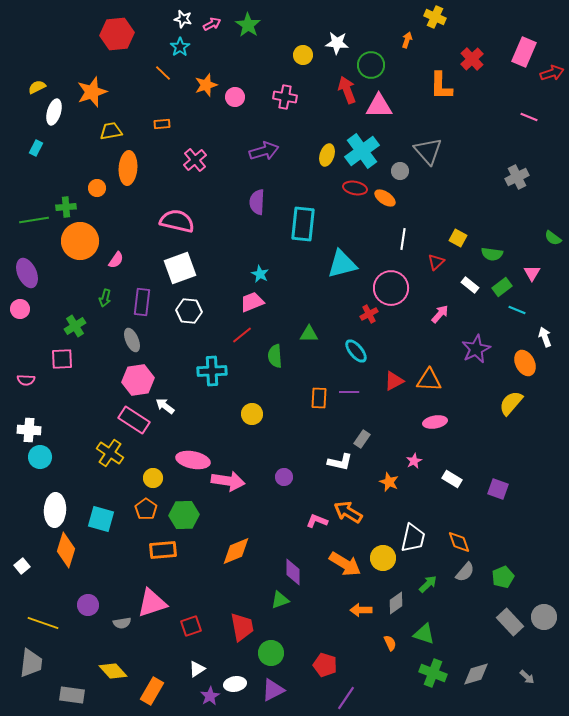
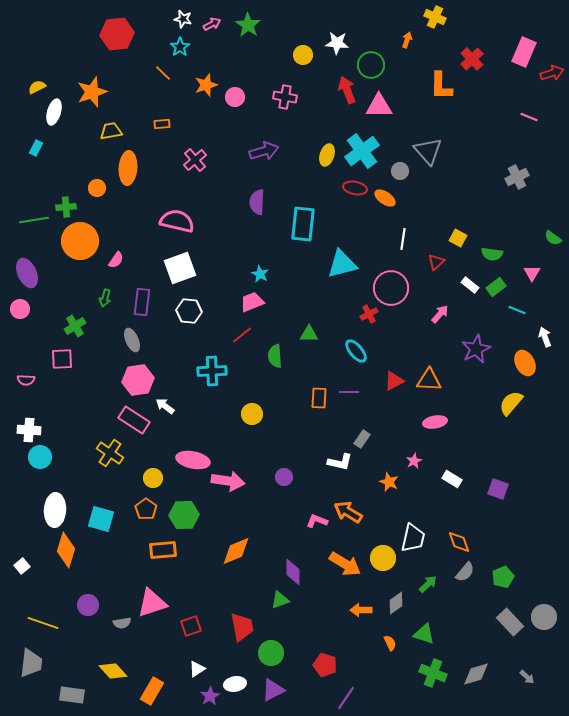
green rectangle at (502, 287): moved 6 px left
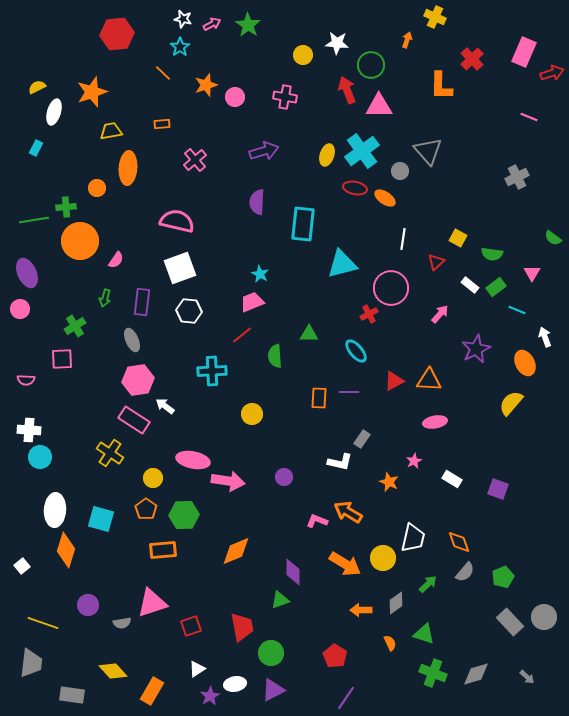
red pentagon at (325, 665): moved 10 px right, 9 px up; rotated 15 degrees clockwise
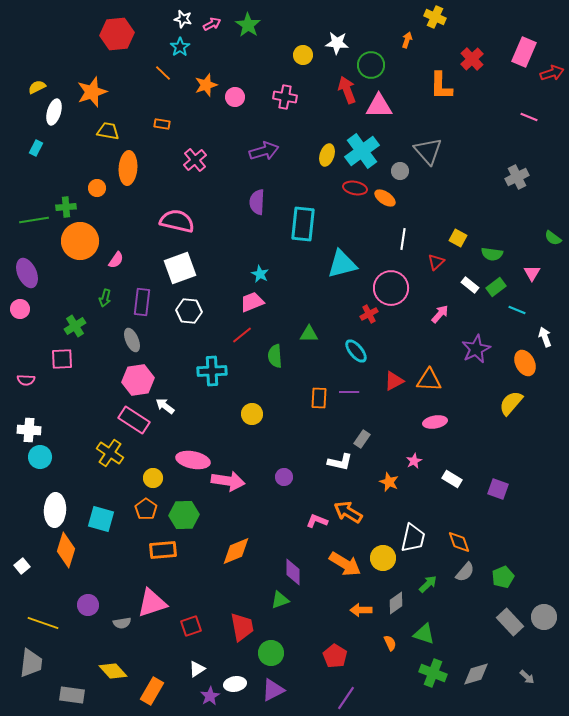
orange rectangle at (162, 124): rotated 14 degrees clockwise
yellow trapezoid at (111, 131): moved 3 px left; rotated 20 degrees clockwise
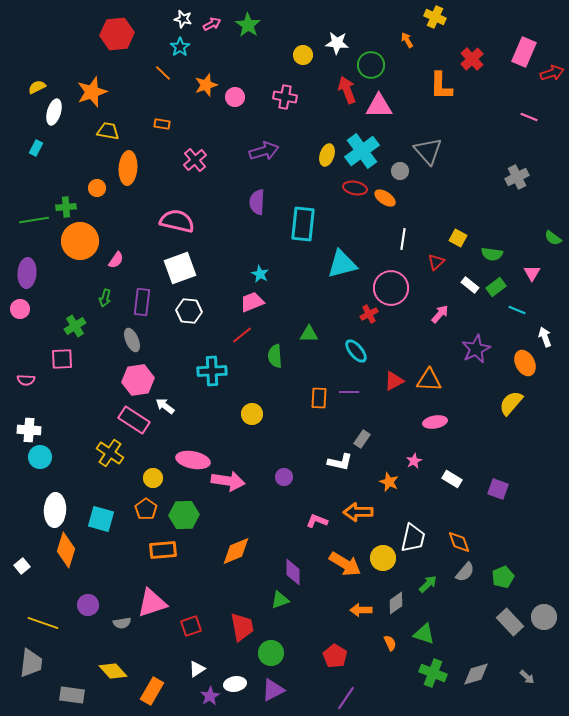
orange arrow at (407, 40): rotated 49 degrees counterclockwise
purple ellipse at (27, 273): rotated 28 degrees clockwise
orange arrow at (348, 512): moved 10 px right; rotated 32 degrees counterclockwise
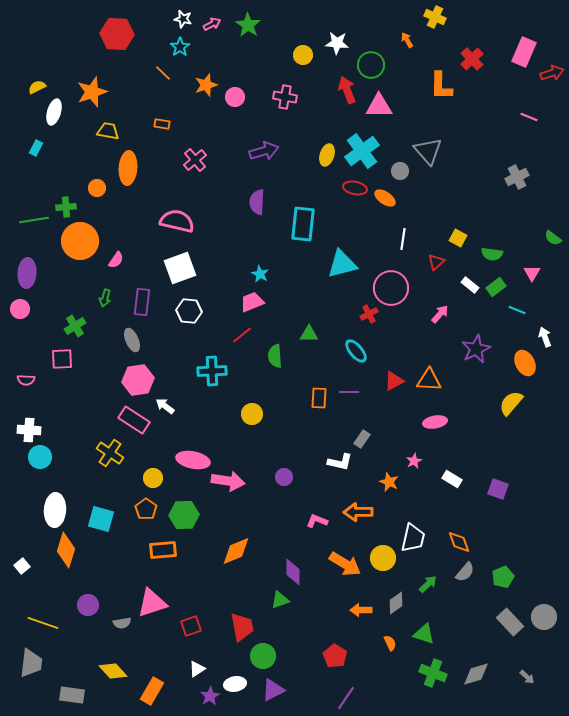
red hexagon at (117, 34): rotated 8 degrees clockwise
green circle at (271, 653): moved 8 px left, 3 px down
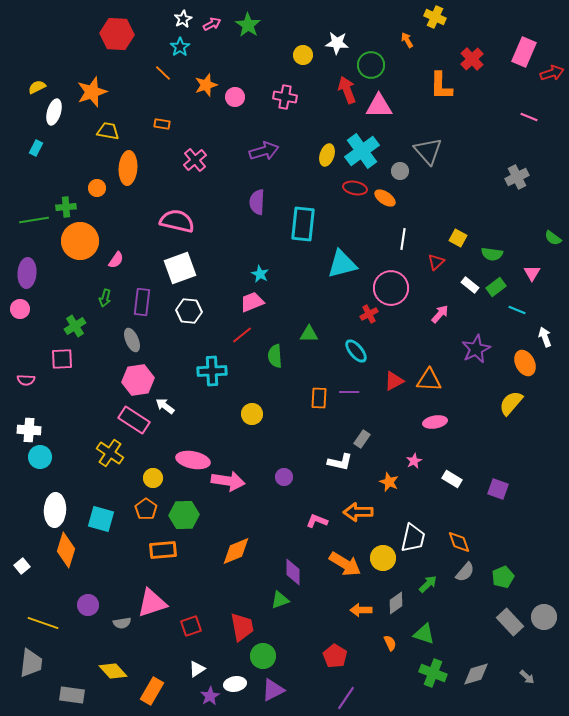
white star at (183, 19): rotated 30 degrees clockwise
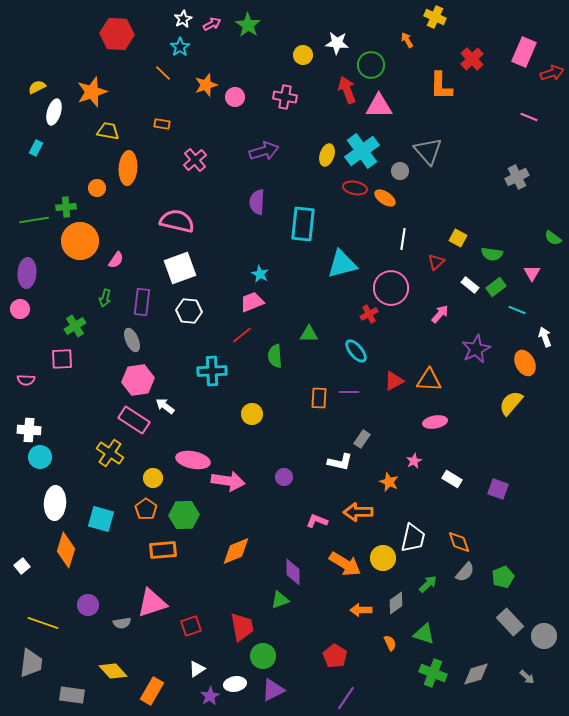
white ellipse at (55, 510): moved 7 px up
gray circle at (544, 617): moved 19 px down
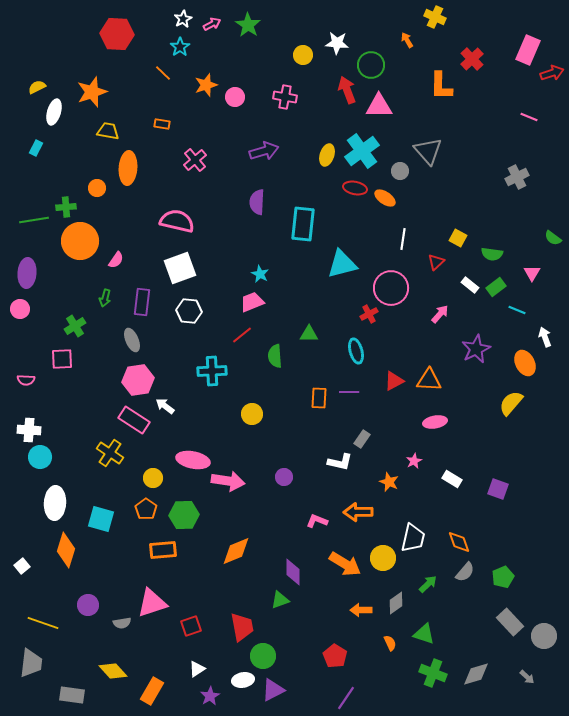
pink rectangle at (524, 52): moved 4 px right, 2 px up
cyan ellipse at (356, 351): rotated 25 degrees clockwise
white ellipse at (235, 684): moved 8 px right, 4 px up
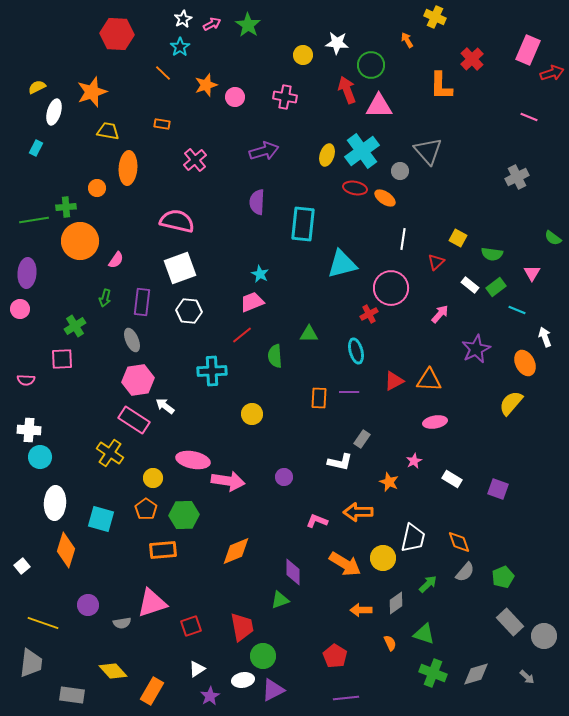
purple line at (346, 698): rotated 50 degrees clockwise
